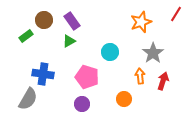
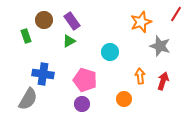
green rectangle: rotated 72 degrees counterclockwise
gray star: moved 7 px right, 7 px up; rotated 20 degrees counterclockwise
pink pentagon: moved 2 px left, 3 px down
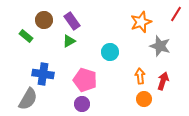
green rectangle: rotated 32 degrees counterclockwise
orange circle: moved 20 px right
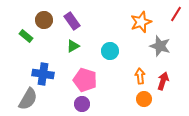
green triangle: moved 4 px right, 5 px down
cyan circle: moved 1 px up
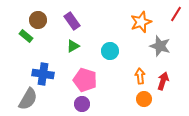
brown circle: moved 6 px left
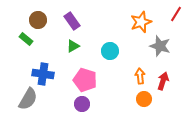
green rectangle: moved 3 px down
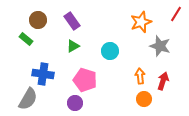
purple circle: moved 7 px left, 1 px up
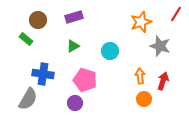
purple rectangle: moved 2 px right, 4 px up; rotated 72 degrees counterclockwise
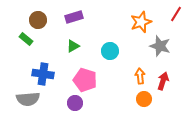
gray semicircle: rotated 55 degrees clockwise
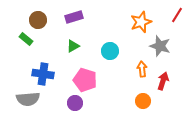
red line: moved 1 px right, 1 px down
orange arrow: moved 2 px right, 7 px up
orange circle: moved 1 px left, 2 px down
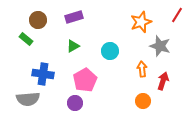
pink pentagon: rotated 25 degrees clockwise
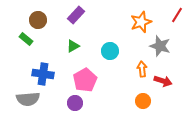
purple rectangle: moved 2 px right, 2 px up; rotated 30 degrees counterclockwise
red arrow: rotated 90 degrees clockwise
